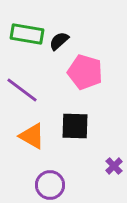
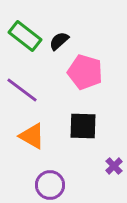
green rectangle: moved 2 px left, 2 px down; rotated 28 degrees clockwise
black square: moved 8 px right
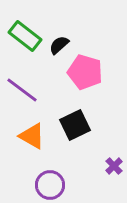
black semicircle: moved 4 px down
black square: moved 8 px left, 1 px up; rotated 28 degrees counterclockwise
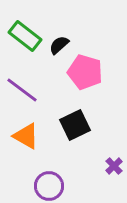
orange triangle: moved 6 px left
purple circle: moved 1 px left, 1 px down
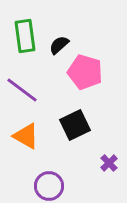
green rectangle: rotated 44 degrees clockwise
purple cross: moved 5 px left, 3 px up
